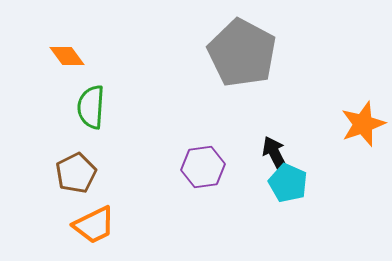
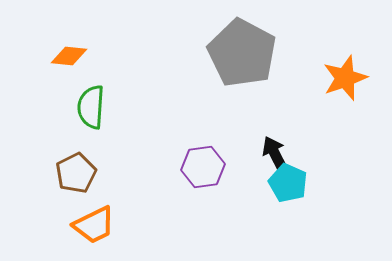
orange diamond: moved 2 px right; rotated 48 degrees counterclockwise
orange star: moved 18 px left, 46 px up
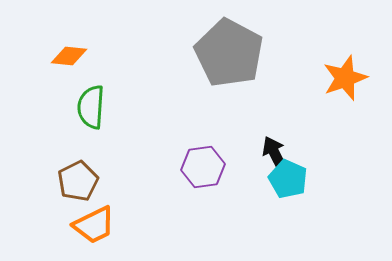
gray pentagon: moved 13 px left
brown pentagon: moved 2 px right, 8 px down
cyan pentagon: moved 4 px up
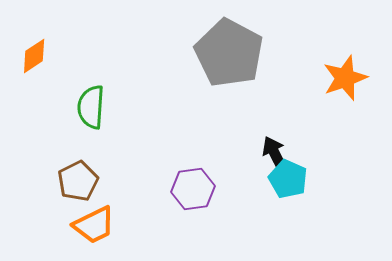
orange diamond: moved 35 px left; rotated 39 degrees counterclockwise
purple hexagon: moved 10 px left, 22 px down
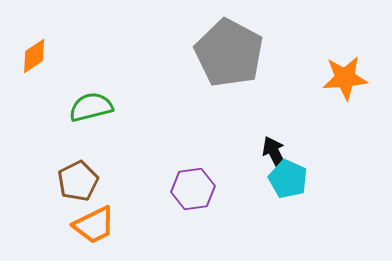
orange star: rotated 15 degrees clockwise
green semicircle: rotated 72 degrees clockwise
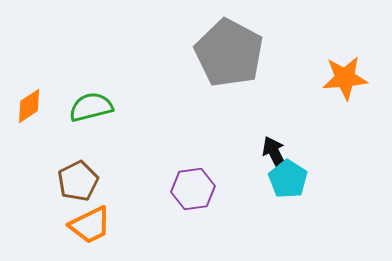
orange diamond: moved 5 px left, 50 px down
cyan pentagon: rotated 9 degrees clockwise
orange trapezoid: moved 4 px left
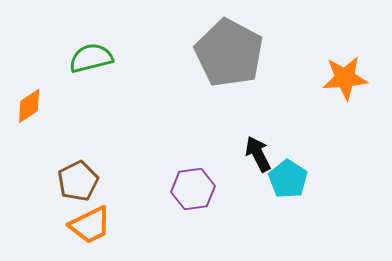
green semicircle: moved 49 px up
black arrow: moved 17 px left
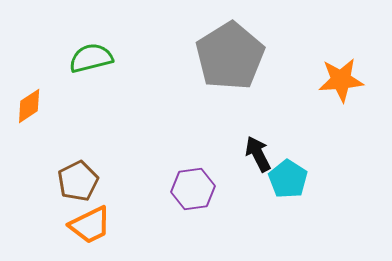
gray pentagon: moved 1 px right, 3 px down; rotated 12 degrees clockwise
orange star: moved 4 px left, 2 px down
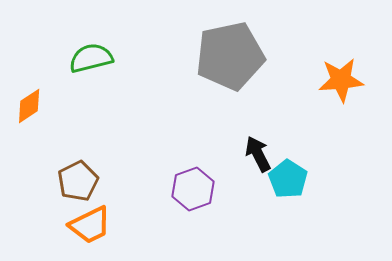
gray pentagon: rotated 20 degrees clockwise
purple hexagon: rotated 12 degrees counterclockwise
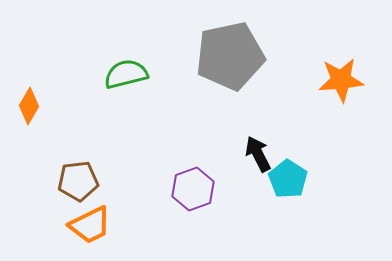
green semicircle: moved 35 px right, 16 px down
orange diamond: rotated 27 degrees counterclockwise
brown pentagon: rotated 21 degrees clockwise
